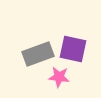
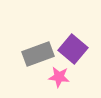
purple square: rotated 28 degrees clockwise
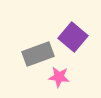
purple square: moved 12 px up
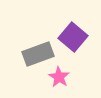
pink star: rotated 25 degrees clockwise
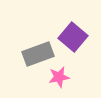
pink star: rotated 30 degrees clockwise
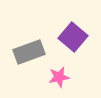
gray rectangle: moved 9 px left, 2 px up
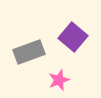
pink star: moved 3 px down; rotated 10 degrees counterclockwise
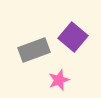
gray rectangle: moved 5 px right, 2 px up
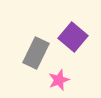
gray rectangle: moved 2 px right, 3 px down; rotated 44 degrees counterclockwise
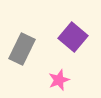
gray rectangle: moved 14 px left, 4 px up
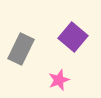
gray rectangle: moved 1 px left
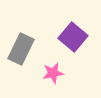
pink star: moved 6 px left, 7 px up; rotated 10 degrees clockwise
